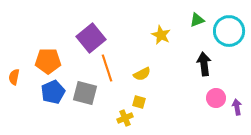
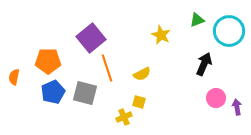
black arrow: rotated 30 degrees clockwise
yellow cross: moved 1 px left, 1 px up
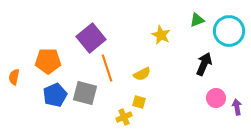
blue pentagon: moved 2 px right, 3 px down
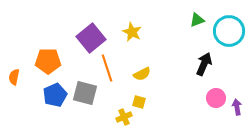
yellow star: moved 29 px left, 3 px up
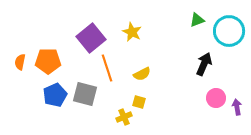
orange semicircle: moved 6 px right, 15 px up
gray square: moved 1 px down
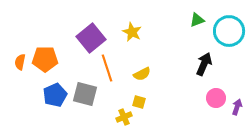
orange pentagon: moved 3 px left, 2 px up
purple arrow: rotated 28 degrees clockwise
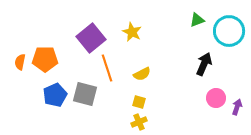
yellow cross: moved 15 px right, 5 px down
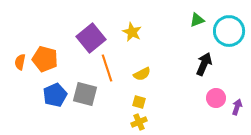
orange pentagon: rotated 15 degrees clockwise
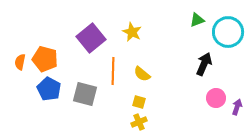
cyan circle: moved 1 px left, 1 px down
orange line: moved 6 px right, 3 px down; rotated 20 degrees clockwise
yellow semicircle: rotated 66 degrees clockwise
blue pentagon: moved 6 px left, 6 px up; rotated 20 degrees counterclockwise
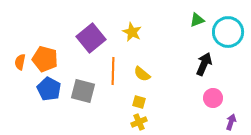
gray square: moved 2 px left, 3 px up
pink circle: moved 3 px left
purple arrow: moved 6 px left, 15 px down
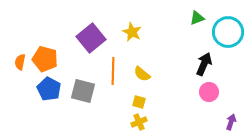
green triangle: moved 2 px up
pink circle: moved 4 px left, 6 px up
